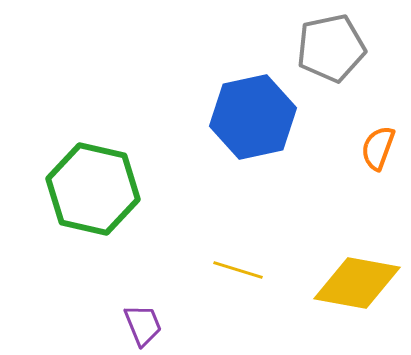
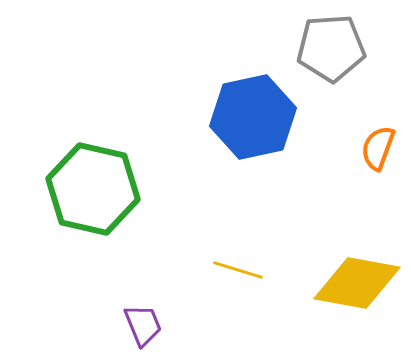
gray pentagon: rotated 8 degrees clockwise
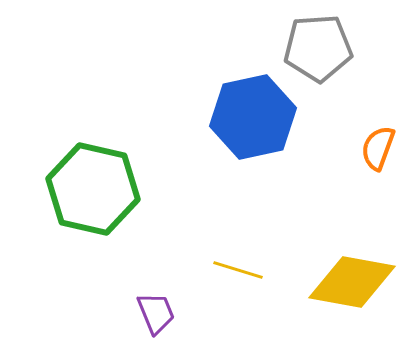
gray pentagon: moved 13 px left
yellow diamond: moved 5 px left, 1 px up
purple trapezoid: moved 13 px right, 12 px up
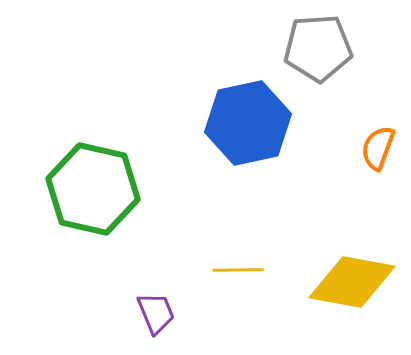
blue hexagon: moved 5 px left, 6 px down
yellow line: rotated 18 degrees counterclockwise
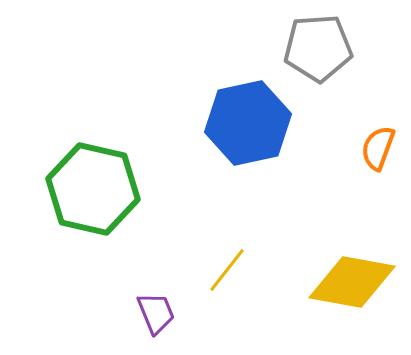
yellow line: moved 11 px left; rotated 51 degrees counterclockwise
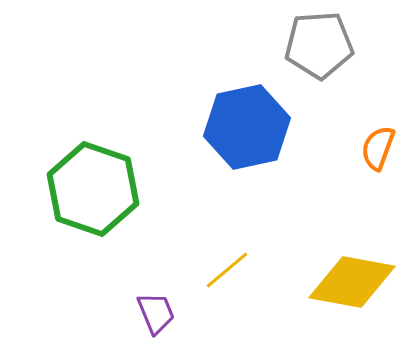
gray pentagon: moved 1 px right, 3 px up
blue hexagon: moved 1 px left, 4 px down
green hexagon: rotated 6 degrees clockwise
yellow line: rotated 12 degrees clockwise
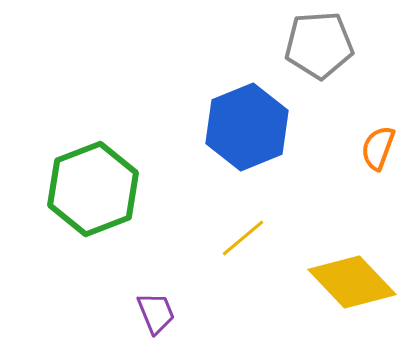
blue hexagon: rotated 10 degrees counterclockwise
green hexagon: rotated 20 degrees clockwise
yellow line: moved 16 px right, 32 px up
yellow diamond: rotated 36 degrees clockwise
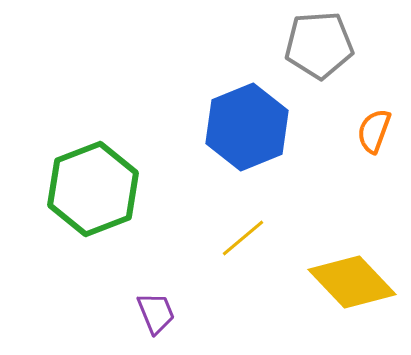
orange semicircle: moved 4 px left, 17 px up
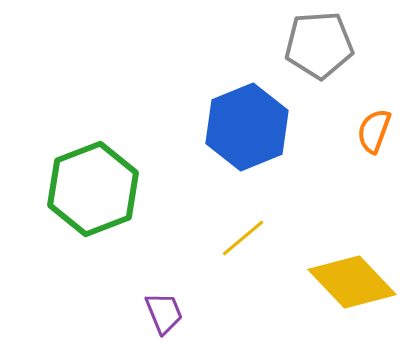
purple trapezoid: moved 8 px right
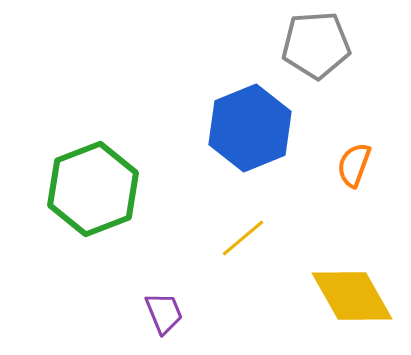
gray pentagon: moved 3 px left
blue hexagon: moved 3 px right, 1 px down
orange semicircle: moved 20 px left, 34 px down
yellow diamond: moved 14 px down; rotated 14 degrees clockwise
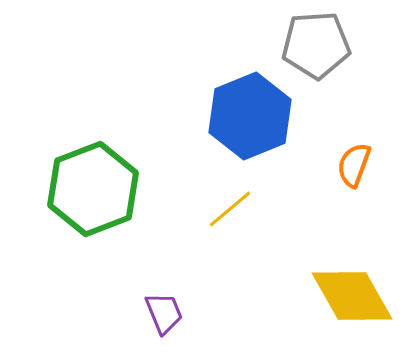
blue hexagon: moved 12 px up
yellow line: moved 13 px left, 29 px up
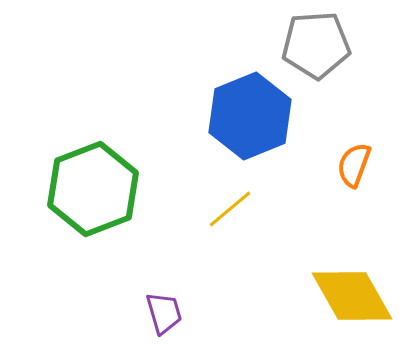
purple trapezoid: rotated 6 degrees clockwise
